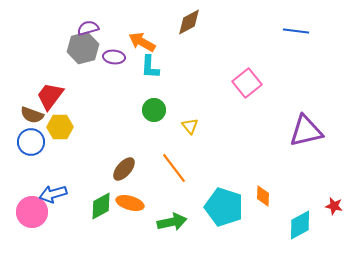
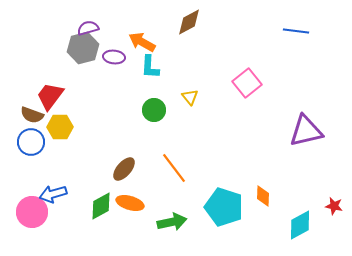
yellow triangle: moved 29 px up
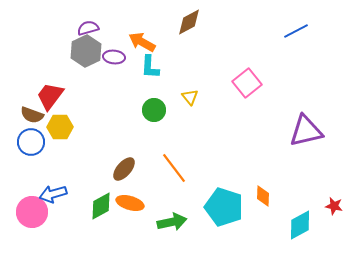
blue line: rotated 35 degrees counterclockwise
gray hexagon: moved 3 px right, 3 px down; rotated 12 degrees counterclockwise
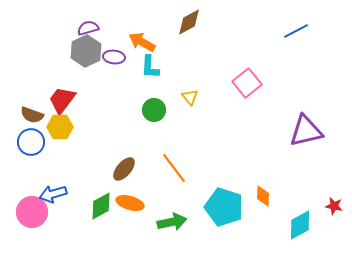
red trapezoid: moved 12 px right, 4 px down
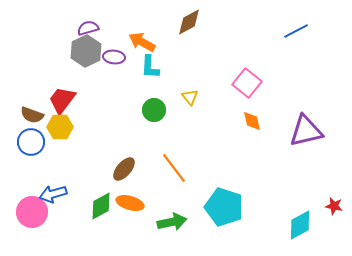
pink square: rotated 12 degrees counterclockwise
orange diamond: moved 11 px left, 75 px up; rotated 15 degrees counterclockwise
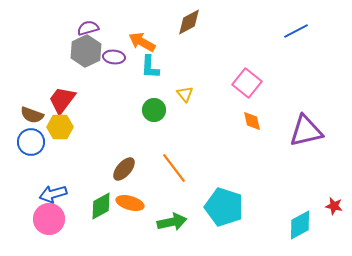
yellow triangle: moved 5 px left, 3 px up
pink circle: moved 17 px right, 7 px down
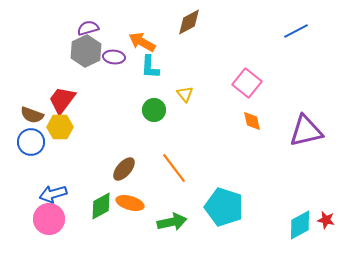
red star: moved 8 px left, 14 px down
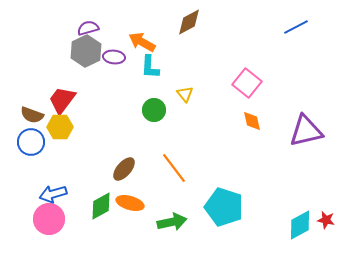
blue line: moved 4 px up
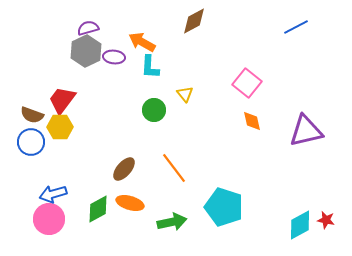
brown diamond: moved 5 px right, 1 px up
green diamond: moved 3 px left, 3 px down
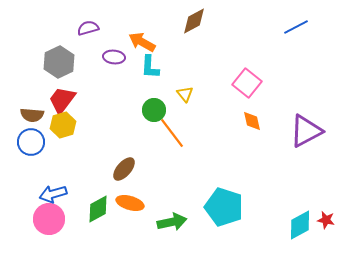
gray hexagon: moved 27 px left, 11 px down
brown semicircle: rotated 15 degrees counterclockwise
yellow hexagon: moved 3 px right, 2 px up; rotated 15 degrees counterclockwise
purple triangle: rotated 15 degrees counterclockwise
orange line: moved 2 px left, 35 px up
